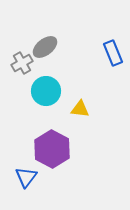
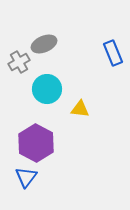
gray ellipse: moved 1 px left, 3 px up; rotated 15 degrees clockwise
gray cross: moved 3 px left, 1 px up
cyan circle: moved 1 px right, 2 px up
purple hexagon: moved 16 px left, 6 px up
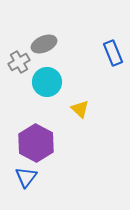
cyan circle: moved 7 px up
yellow triangle: rotated 36 degrees clockwise
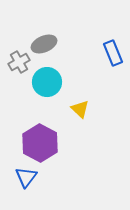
purple hexagon: moved 4 px right
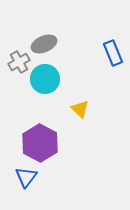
cyan circle: moved 2 px left, 3 px up
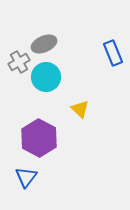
cyan circle: moved 1 px right, 2 px up
purple hexagon: moved 1 px left, 5 px up
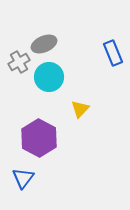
cyan circle: moved 3 px right
yellow triangle: rotated 30 degrees clockwise
blue triangle: moved 3 px left, 1 px down
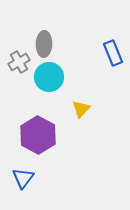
gray ellipse: rotated 65 degrees counterclockwise
yellow triangle: moved 1 px right
purple hexagon: moved 1 px left, 3 px up
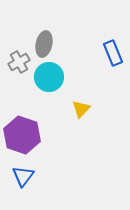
gray ellipse: rotated 10 degrees clockwise
purple hexagon: moved 16 px left; rotated 9 degrees counterclockwise
blue triangle: moved 2 px up
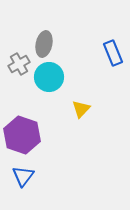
gray cross: moved 2 px down
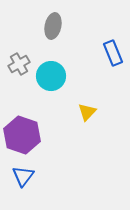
gray ellipse: moved 9 px right, 18 px up
cyan circle: moved 2 px right, 1 px up
yellow triangle: moved 6 px right, 3 px down
